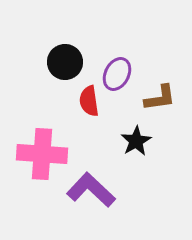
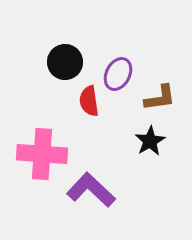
purple ellipse: moved 1 px right
black star: moved 14 px right
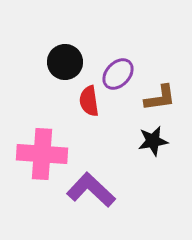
purple ellipse: rotated 16 degrees clockwise
black star: moved 3 px right; rotated 20 degrees clockwise
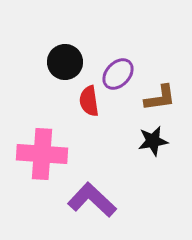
purple L-shape: moved 1 px right, 10 px down
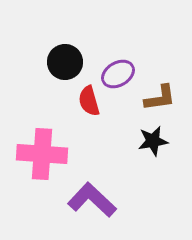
purple ellipse: rotated 16 degrees clockwise
red semicircle: rotated 8 degrees counterclockwise
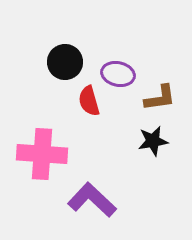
purple ellipse: rotated 44 degrees clockwise
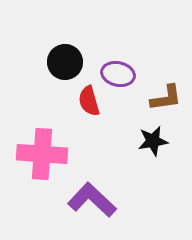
brown L-shape: moved 6 px right
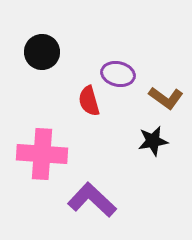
black circle: moved 23 px left, 10 px up
brown L-shape: rotated 44 degrees clockwise
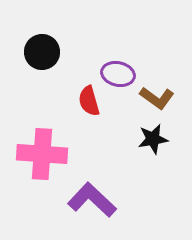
brown L-shape: moved 9 px left
black star: moved 2 px up
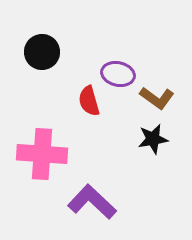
purple L-shape: moved 2 px down
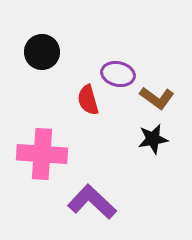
red semicircle: moved 1 px left, 1 px up
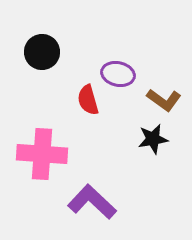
brown L-shape: moved 7 px right, 2 px down
